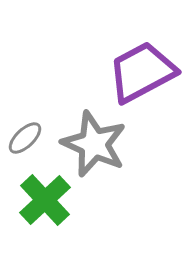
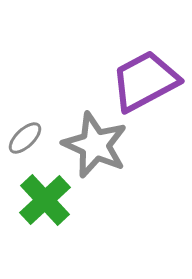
purple trapezoid: moved 3 px right, 9 px down
gray star: moved 1 px right, 1 px down
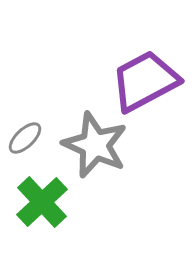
green cross: moved 3 px left, 2 px down
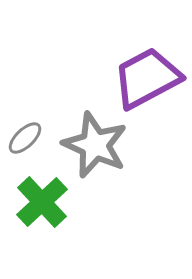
purple trapezoid: moved 2 px right, 3 px up
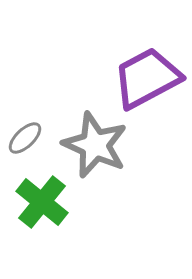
green cross: rotated 8 degrees counterclockwise
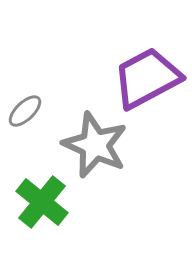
gray ellipse: moved 27 px up
